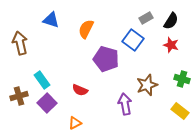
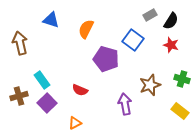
gray rectangle: moved 4 px right, 3 px up
brown star: moved 3 px right
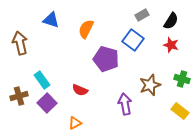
gray rectangle: moved 8 px left
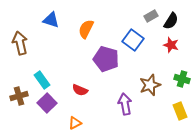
gray rectangle: moved 9 px right, 1 px down
yellow rectangle: rotated 30 degrees clockwise
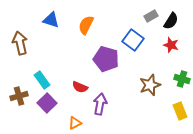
orange semicircle: moved 4 px up
red semicircle: moved 3 px up
purple arrow: moved 25 px left; rotated 20 degrees clockwise
